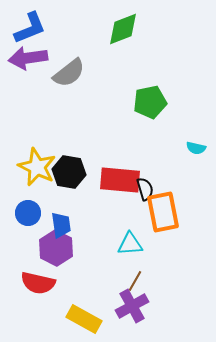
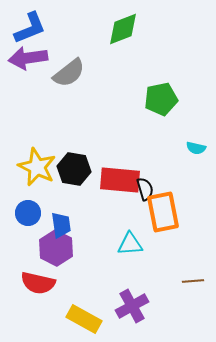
green pentagon: moved 11 px right, 3 px up
black hexagon: moved 5 px right, 3 px up
brown line: moved 58 px right; rotated 55 degrees clockwise
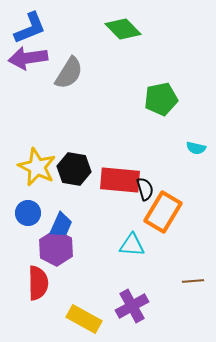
green diamond: rotated 66 degrees clockwise
gray semicircle: rotated 20 degrees counterclockwise
orange rectangle: rotated 42 degrees clockwise
blue trapezoid: rotated 32 degrees clockwise
cyan triangle: moved 2 px right, 1 px down; rotated 8 degrees clockwise
red semicircle: rotated 104 degrees counterclockwise
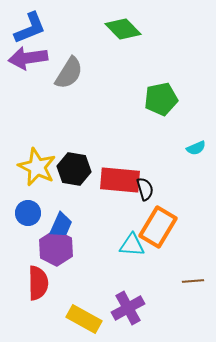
cyan semicircle: rotated 36 degrees counterclockwise
orange rectangle: moved 5 px left, 15 px down
purple cross: moved 4 px left, 2 px down
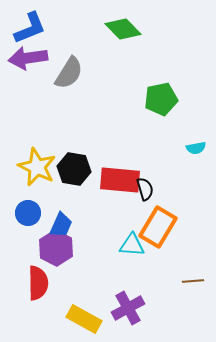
cyan semicircle: rotated 12 degrees clockwise
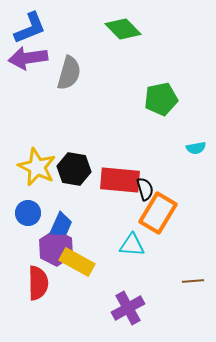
gray semicircle: rotated 16 degrees counterclockwise
orange rectangle: moved 14 px up
yellow rectangle: moved 7 px left, 57 px up
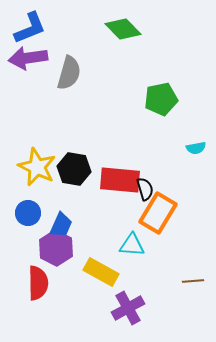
yellow rectangle: moved 24 px right, 10 px down
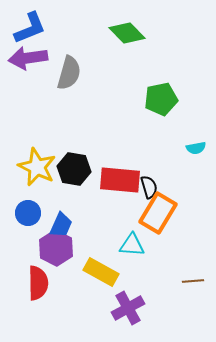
green diamond: moved 4 px right, 4 px down
black semicircle: moved 4 px right, 2 px up
